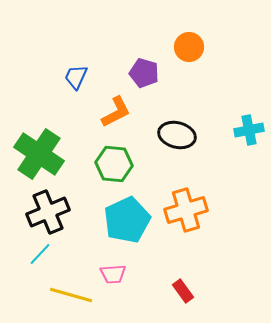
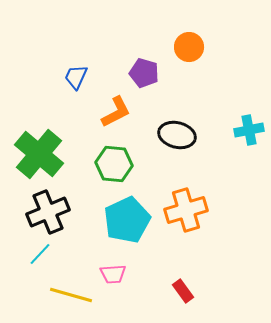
green cross: rotated 6 degrees clockwise
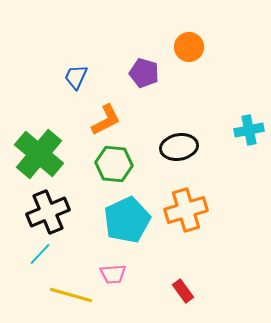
orange L-shape: moved 10 px left, 8 px down
black ellipse: moved 2 px right, 12 px down; rotated 24 degrees counterclockwise
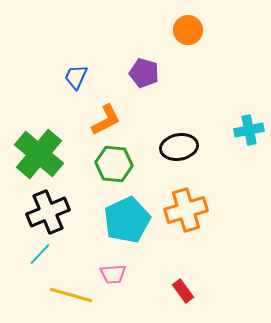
orange circle: moved 1 px left, 17 px up
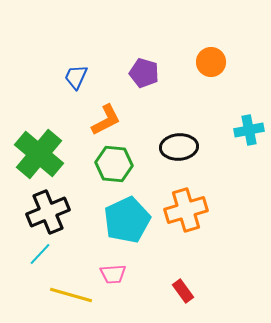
orange circle: moved 23 px right, 32 px down
black ellipse: rotated 6 degrees clockwise
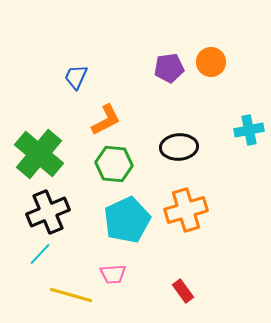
purple pentagon: moved 25 px right, 5 px up; rotated 24 degrees counterclockwise
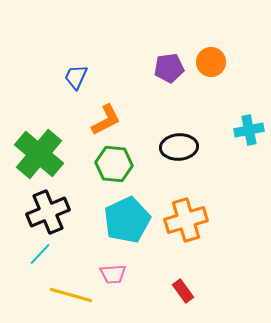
orange cross: moved 10 px down
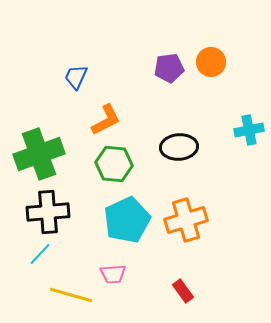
green cross: rotated 30 degrees clockwise
black cross: rotated 18 degrees clockwise
